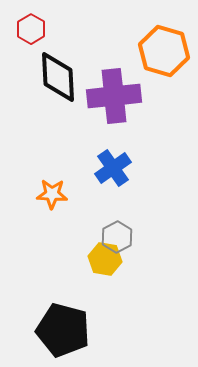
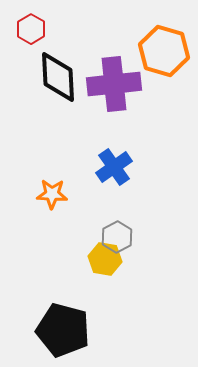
purple cross: moved 12 px up
blue cross: moved 1 px right, 1 px up
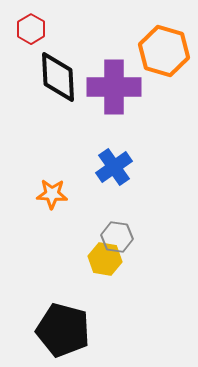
purple cross: moved 3 px down; rotated 6 degrees clockwise
gray hexagon: rotated 24 degrees counterclockwise
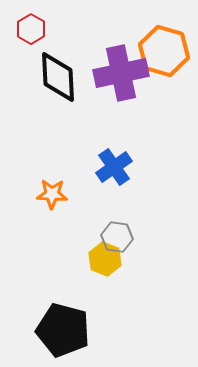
purple cross: moved 7 px right, 14 px up; rotated 12 degrees counterclockwise
yellow hexagon: rotated 12 degrees clockwise
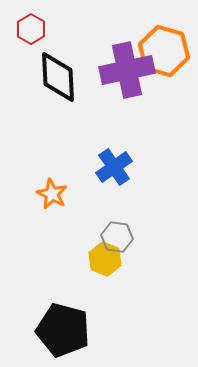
purple cross: moved 6 px right, 3 px up
orange star: rotated 24 degrees clockwise
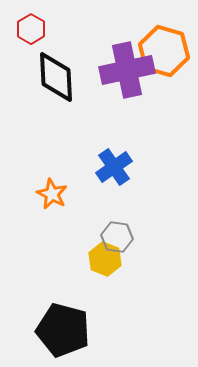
black diamond: moved 2 px left
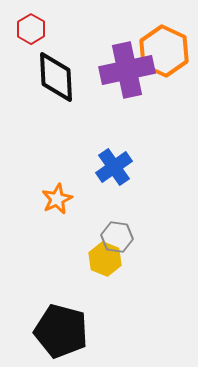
orange hexagon: rotated 9 degrees clockwise
orange star: moved 5 px right, 5 px down; rotated 20 degrees clockwise
black pentagon: moved 2 px left, 1 px down
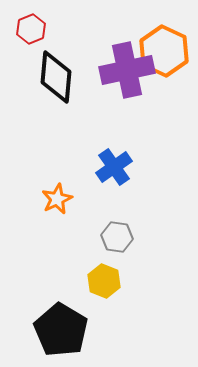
red hexagon: rotated 8 degrees clockwise
black diamond: rotated 8 degrees clockwise
yellow hexagon: moved 1 px left, 22 px down
black pentagon: moved 1 px up; rotated 16 degrees clockwise
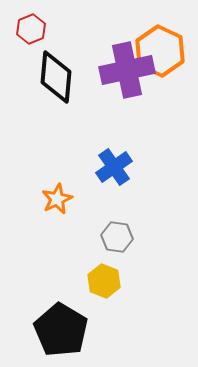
orange hexagon: moved 4 px left
